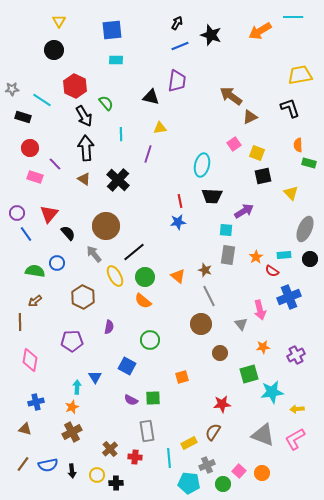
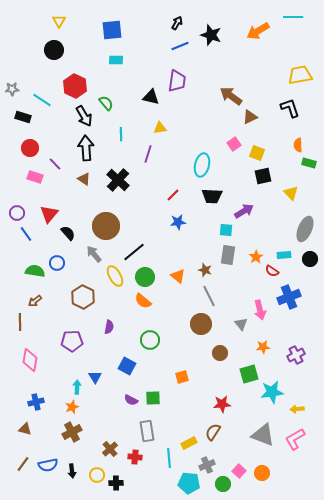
orange arrow at (260, 31): moved 2 px left
red line at (180, 201): moved 7 px left, 6 px up; rotated 56 degrees clockwise
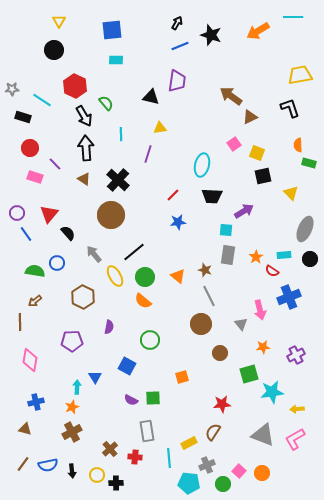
brown circle at (106, 226): moved 5 px right, 11 px up
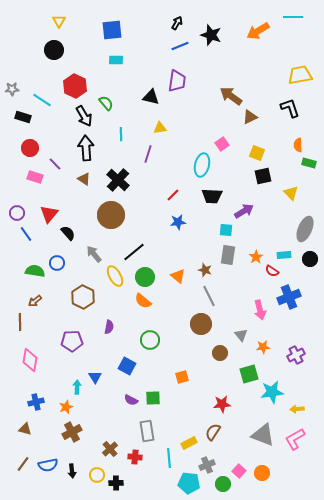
pink square at (234, 144): moved 12 px left
gray triangle at (241, 324): moved 11 px down
orange star at (72, 407): moved 6 px left
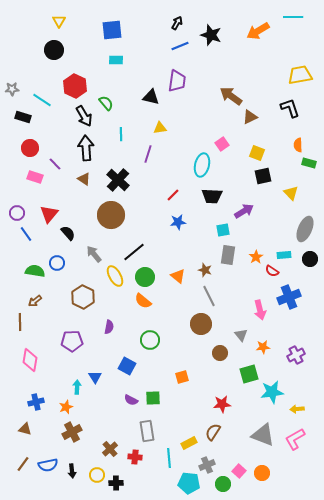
cyan square at (226, 230): moved 3 px left; rotated 16 degrees counterclockwise
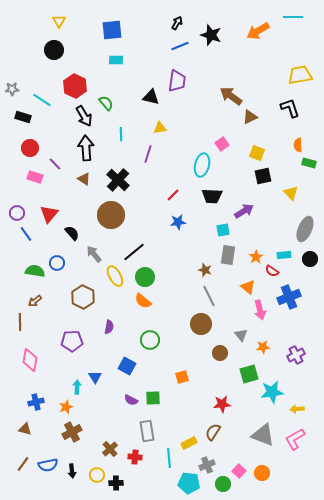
black semicircle at (68, 233): moved 4 px right
orange triangle at (178, 276): moved 70 px right, 11 px down
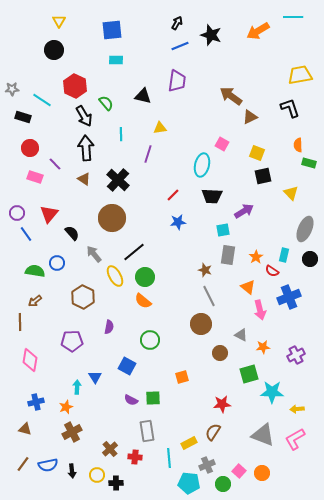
black triangle at (151, 97): moved 8 px left, 1 px up
pink square at (222, 144): rotated 24 degrees counterclockwise
brown circle at (111, 215): moved 1 px right, 3 px down
cyan rectangle at (284, 255): rotated 72 degrees counterclockwise
gray triangle at (241, 335): rotated 24 degrees counterclockwise
cyan star at (272, 392): rotated 10 degrees clockwise
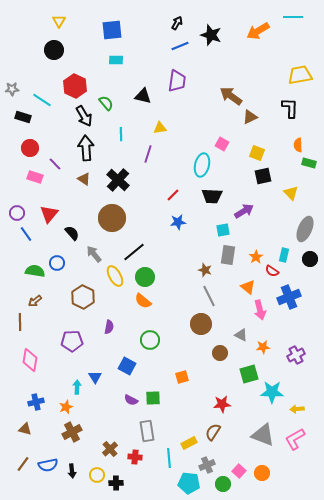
black L-shape at (290, 108): rotated 20 degrees clockwise
